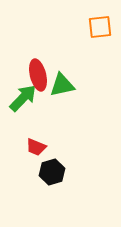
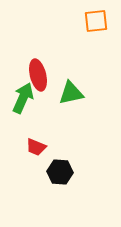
orange square: moved 4 px left, 6 px up
green triangle: moved 9 px right, 8 px down
green arrow: rotated 20 degrees counterclockwise
black hexagon: moved 8 px right; rotated 20 degrees clockwise
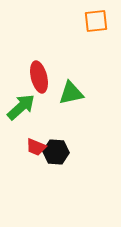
red ellipse: moved 1 px right, 2 px down
green arrow: moved 2 px left, 9 px down; rotated 24 degrees clockwise
black hexagon: moved 4 px left, 20 px up
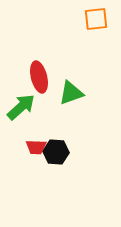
orange square: moved 2 px up
green triangle: rotated 8 degrees counterclockwise
red trapezoid: rotated 20 degrees counterclockwise
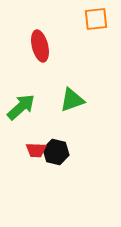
red ellipse: moved 1 px right, 31 px up
green triangle: moved 1 px right, 7 px down
red trapezoid: moved 3 px down
black hexagon: rotated 10 degrees clockwise
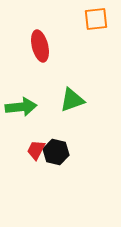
green arrow: rotated 36 degrees clockwise
red trapezoid: rotated 115 degrees clockwise
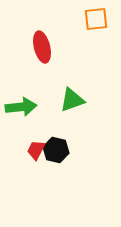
red ellipse: moved 2 px right, 1 px down
black hexagon: moved 2 px up
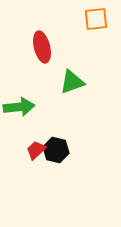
green triangle: moved 18 px up
green arrow: moved 2 px left
red trapezoid: rotated 20 degrees clockwise
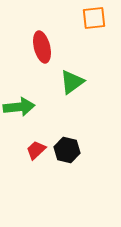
orange square: moved 2 px left, 1 px up
green triangle: rotated 16 degrees counterclockwise
black hexagon: moved 11 px right
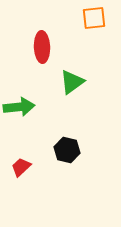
red ellipse: rotated 12 degrees clockwise
red trapezoid: moved 15 px left, 17 px down
